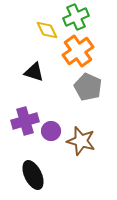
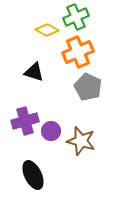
yellow diamond: rotated 35 degrees counterclockwise
orange cross: moved 1 px down; rotated 12 degrees clockwise
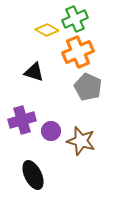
green cross: moved 1 px left, 2 px down
purple cross: moved 3 px left, 1 px up
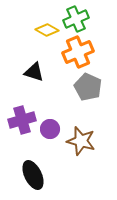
green cross: moved 1 px right
purple circle: moved 1 px left, 2 px up
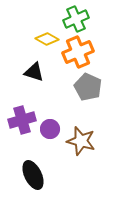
yellow diamond: moved 9 px down
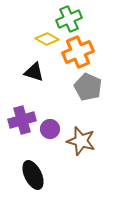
green cross: moved 7 px left
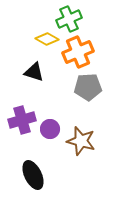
gray pentagon: rotated 28 degrees counterclockwise
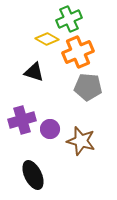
gray pentagon: rotated 8 degrees clockwise
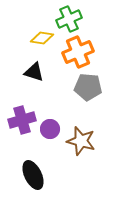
yellow diamond: moved 5 px left, 1 px up; rotated 20 degrees counterclockwise
